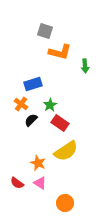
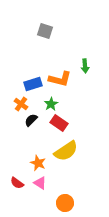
orange L-shape: moved 27 px down
green star: moved 1 px right, 1 px up
red rectangle: moved 1 px left
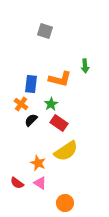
blue rectangle: moved 2 px left; rotated 66 degrees counterclockwise
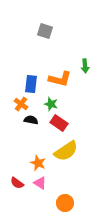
green star: rotated 24 degrees counterclockwise
black semicircle: rotated 56 degrees clockwise
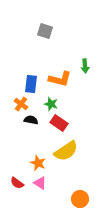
orange circle: moved 15 px right, 4 px up
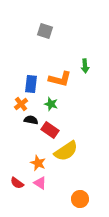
orange cross: rotated 16 degrees clockwise
red rectangle: moved 9 px left, 7 px down
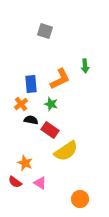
orange L-shape: rotated 40 degrees counterclockwise
blue rectangle: rotated 12 degrees counterclockwise
orange star: moved 13 px left
red semicircle: moved 2 px left, 1 px up
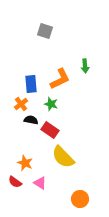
yellow semicircle: moved 3 px left, 6 px down; rotated 80 degrees clockwise
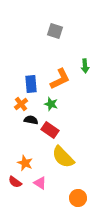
gray square: moved 10 px right
orange circle: moved 2 px left, 1 px up
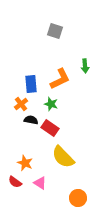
red rectangle: moved 2 px up
